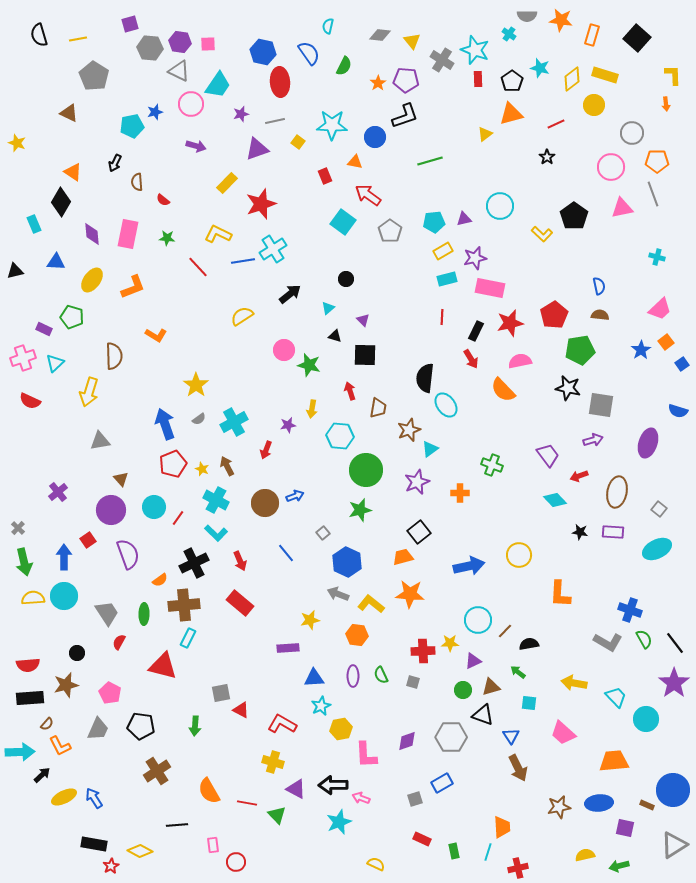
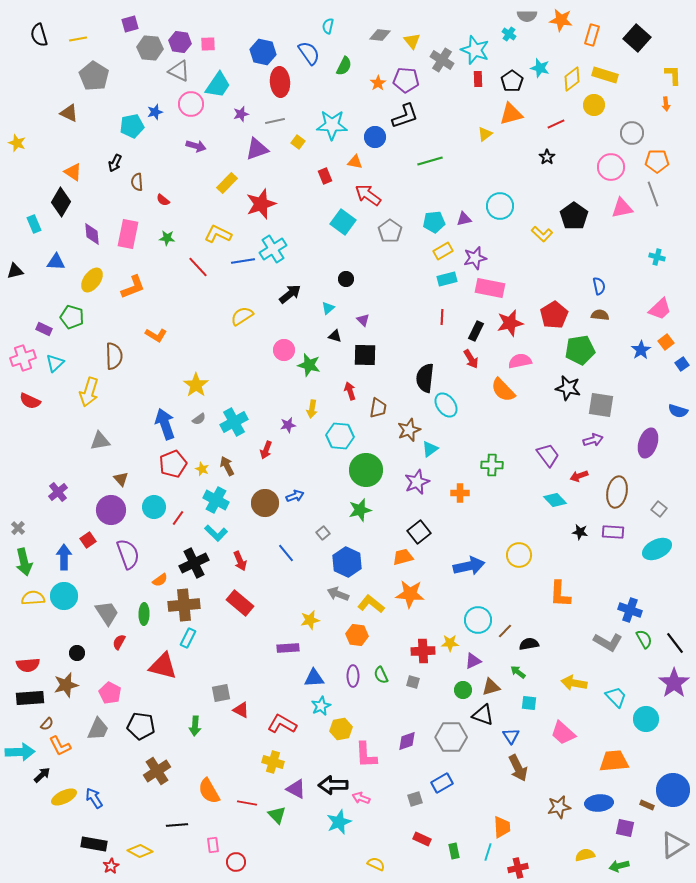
green cross at (492, 465): rotated 20 degrees counterclockwise
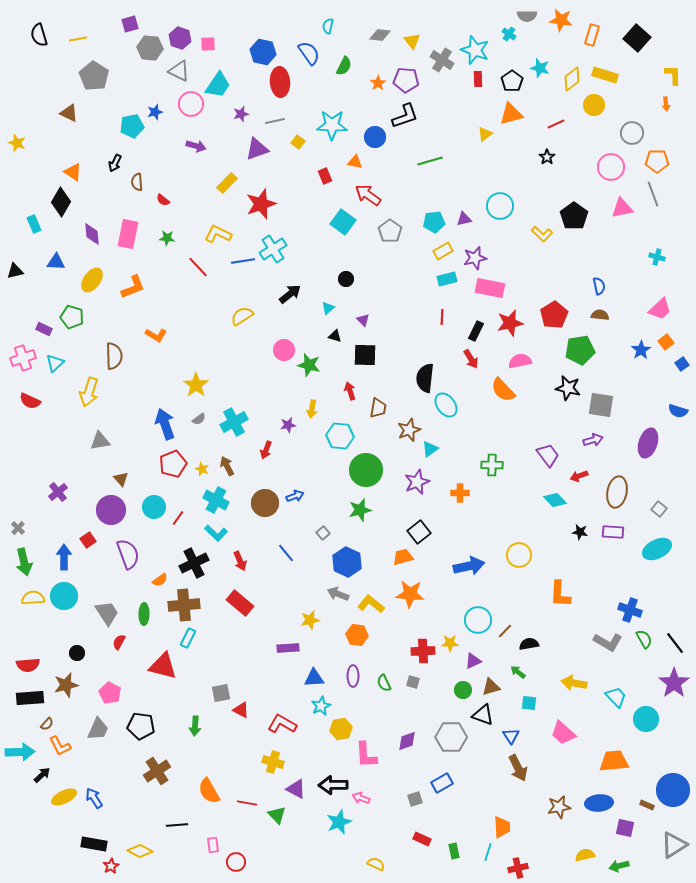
purple hexagon at (180, 42): moved 4 px up; rotated 10 degrees clockwise
green semicircle at (381, 675): moved 3 px right, 8 px down
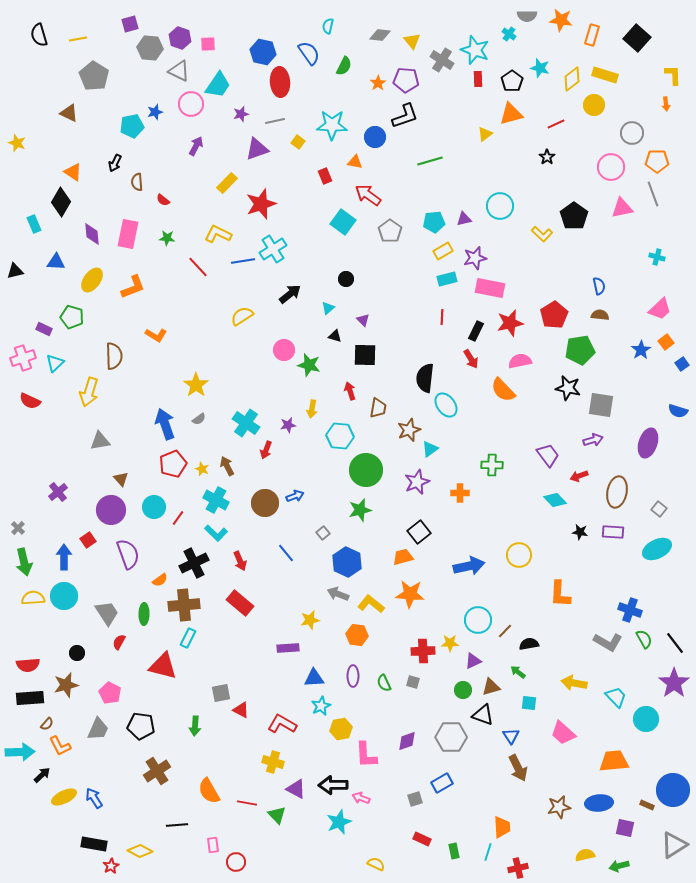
purple arrow at (196, 146): rotated 78 degrees counterclockwise
cyan cross at (234, 422): moved 12 px right, 1 px down; rotated 28 degrees counterclockwise
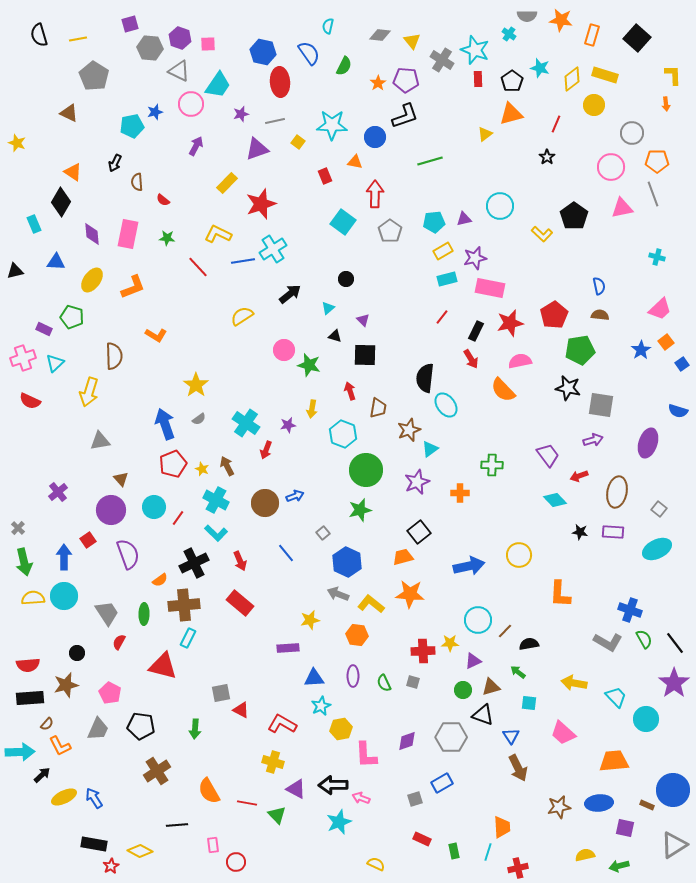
red line at (556, 124): rotated 42 degrees counterclockwise
red arrow at (368, 195): moved 7 px right, 1 px up; rotated 56 degrees clockwise
red line at (442, 317): rotated 35 degrees clockwise
cyan hexagon at (340, 436): moved 3 px right, 2 px up; rotated 16 degrees clockwise
green arrow at (195, 726): moved 3 px down
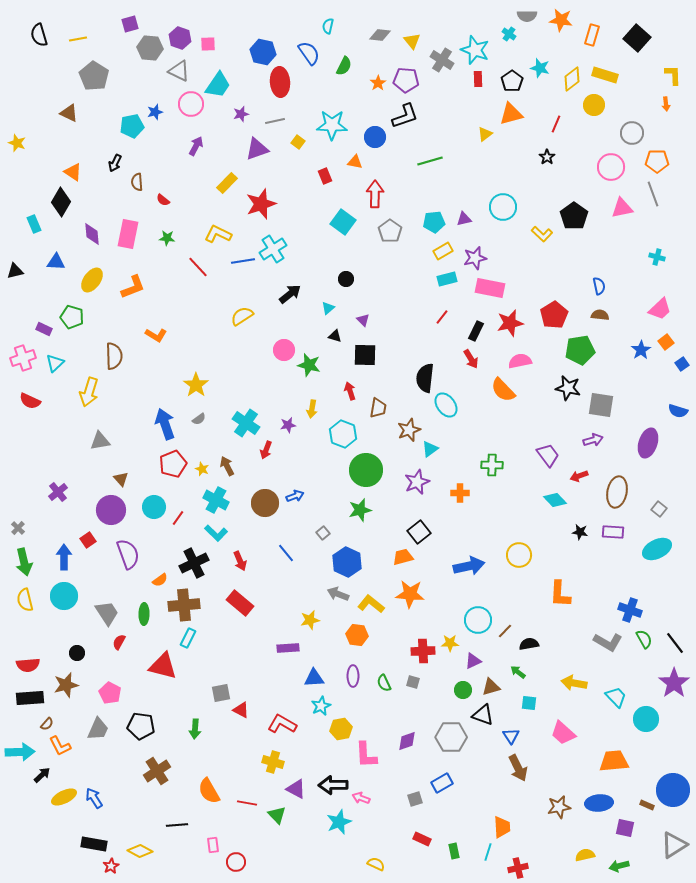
cyan circle at (500, 206): moved 3 px right, 1 px down
yellow semicircle at (33, 598): moved 8 px left, 2 px down; rotated 100 degrees counterclockwise
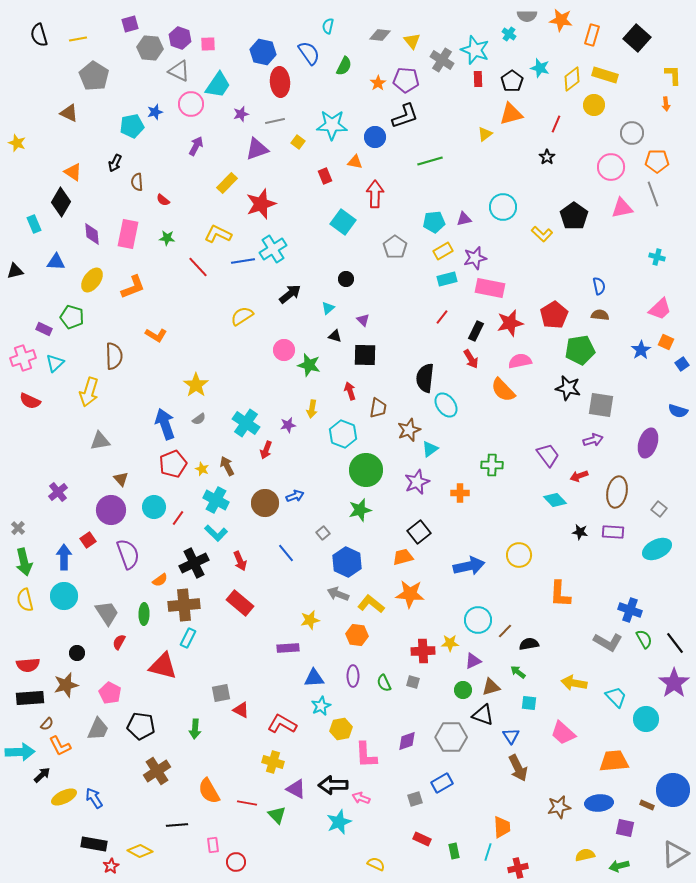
gray pentagon at (390, 231): moved 5 px right, 16 px down
orange square at (666, 342): rotated 28 degrees counterclockwise
gray triangle at (674, 845): moved 1 px right, 9 px down
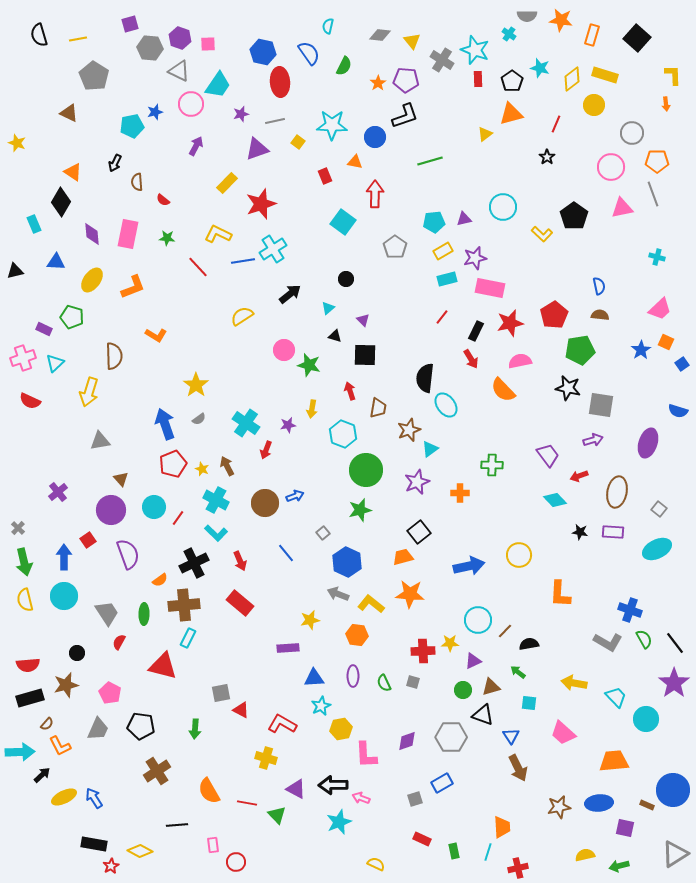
black rectangle at (30, 698): rotated 12 degrees counterclockwise
yellow cross at (273, 762): moved 7 px left, 4 px up
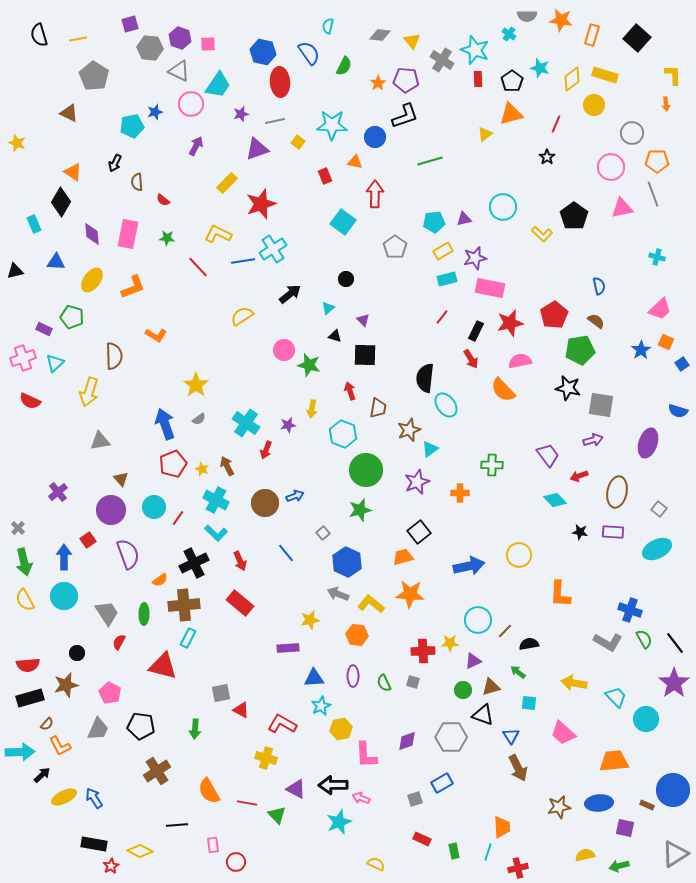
brown semicircle at (600, 315): moved 4 px left, 6 px down; rotated 30 degrees clockwise
yellow semicircle at (25, 600): rotated 15 degrees counterclockwise
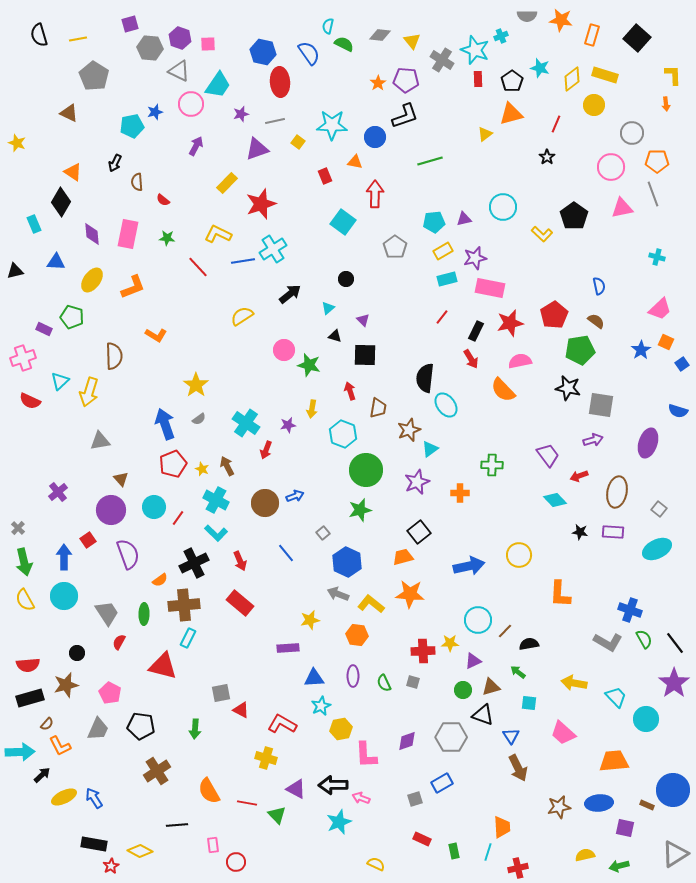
cyan cross at (509, 34): moved 8 px left, 2 px down; rotated 32 degrees clockwise
green semicircle at (344, 66): moved 22 px up; rotated 90 degrees counterclockwise
cyan triangle at (55, 363): moved 5 px right, 18 px down
